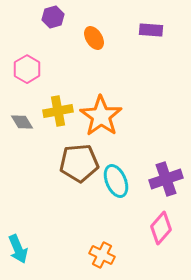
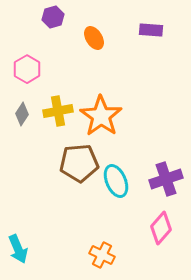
gray diamond: moved 8 px up; rotated 65 degrees clockwise
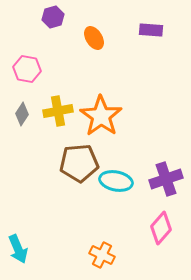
pink hexagon: rotated 20 degrees counterclockwise
cyan ellipse: rotated 56 degrees counterclockwise
